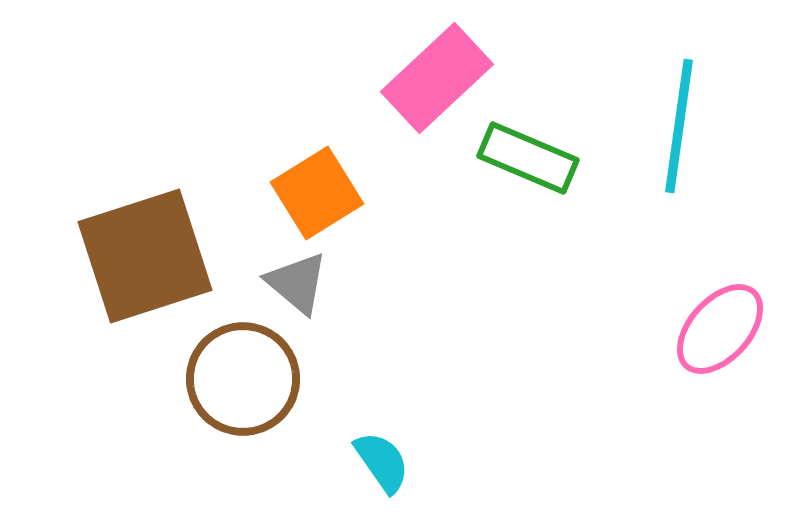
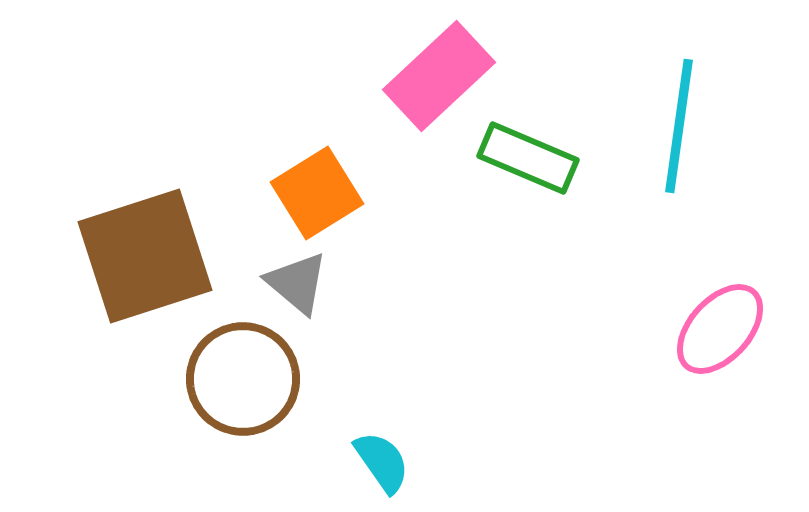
pink rectangle: moved 2 px right, 2 px up
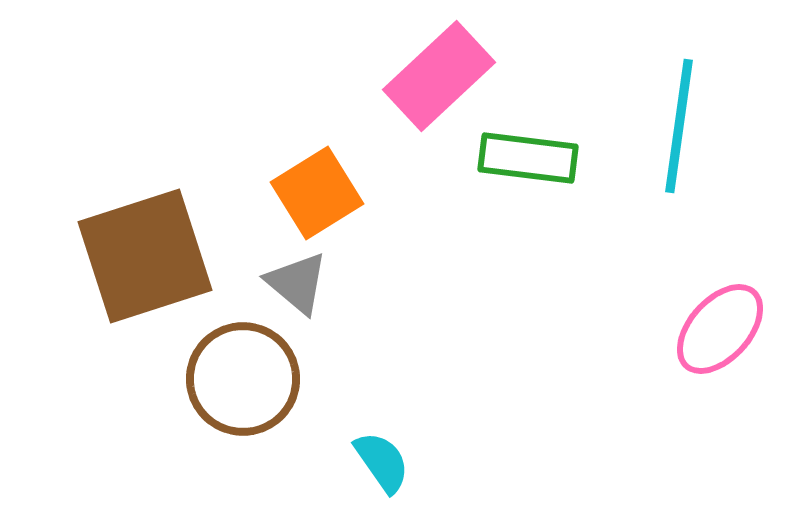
green rectangle: rotated 16 degrees counterclockwise
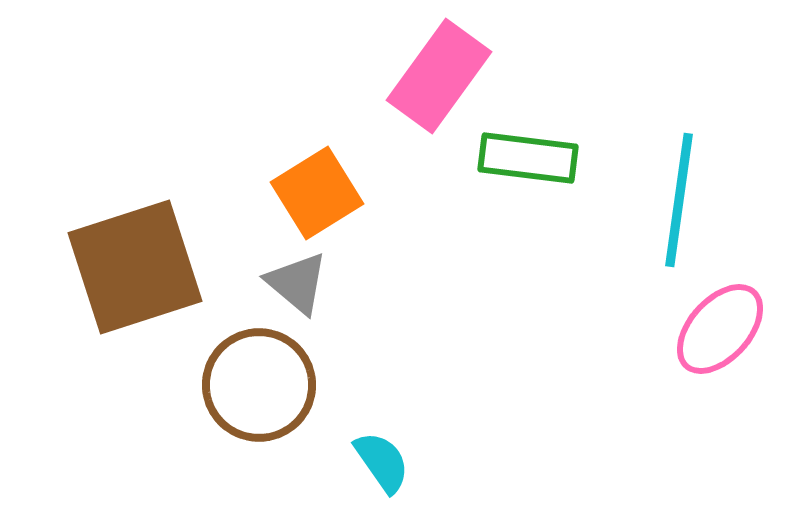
pink rectangle: rotated 11 degrees counterclockwise
cyan line: moved 74 px down
brown square: moved 10 px left, 11 px down
brown circle: moved 16 px right, 6 px down
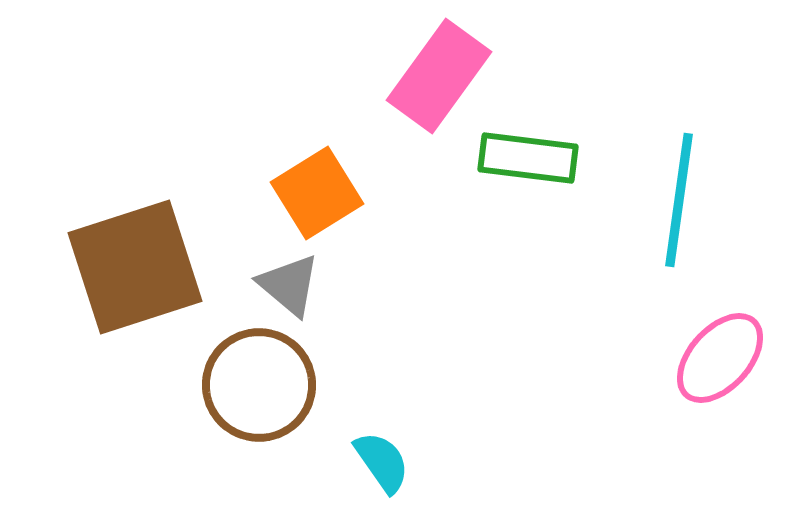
gray triangle: moved 8 px left, 2 px down
pink ellipse: moved 29 px down
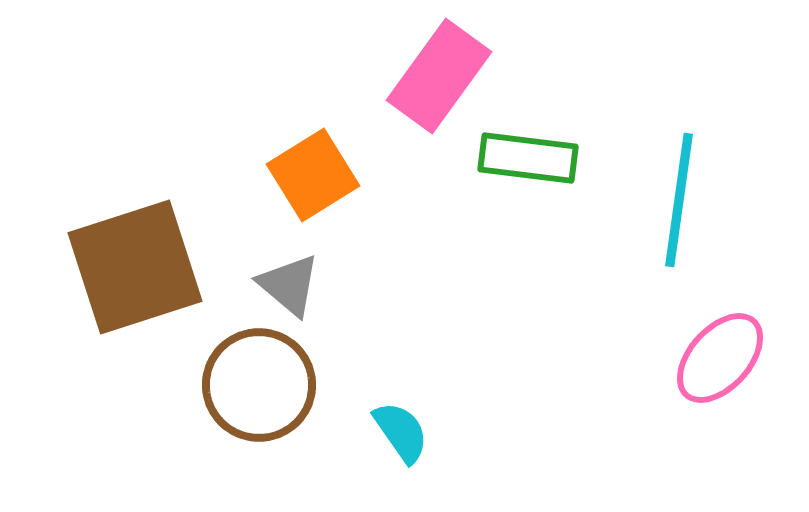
orange square: moved 4 px left, 18 px up
cyan semicircle: moved 19 px right, 30 px up
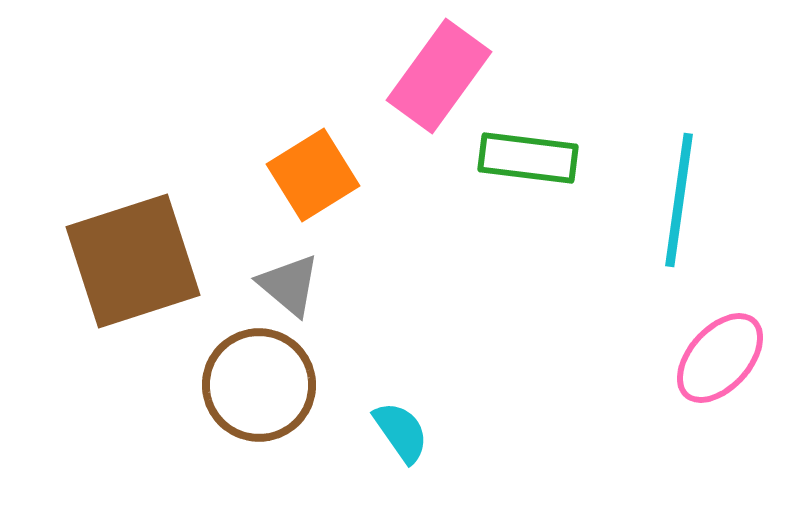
brown square: moved 2 px left, 6 px up
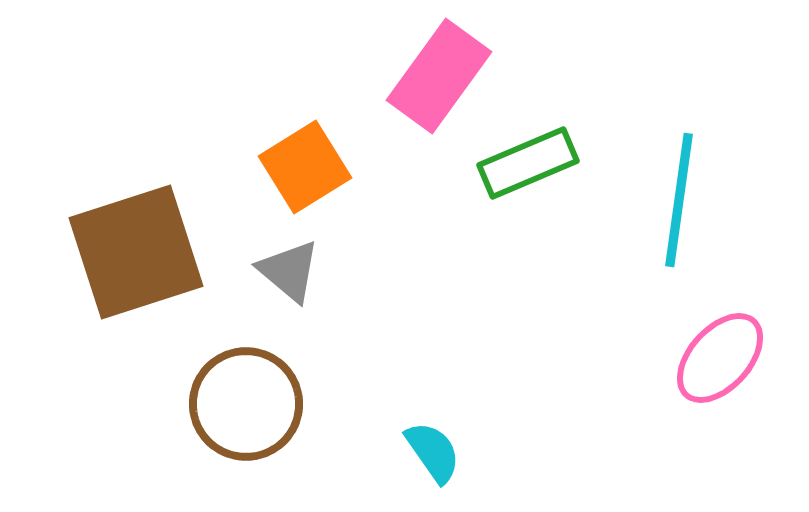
green rectangle: moved 5 px down; rotated 30 degrees counterclockwise
orange square: moved 8 px left, 8 px up
brown square: moved 3 px right, 9 px up
gray triangle: moved 14 px up
brown circle: moved 13 px left, 19 px down
cyan semicircle: moved 32 px right, 20 px down
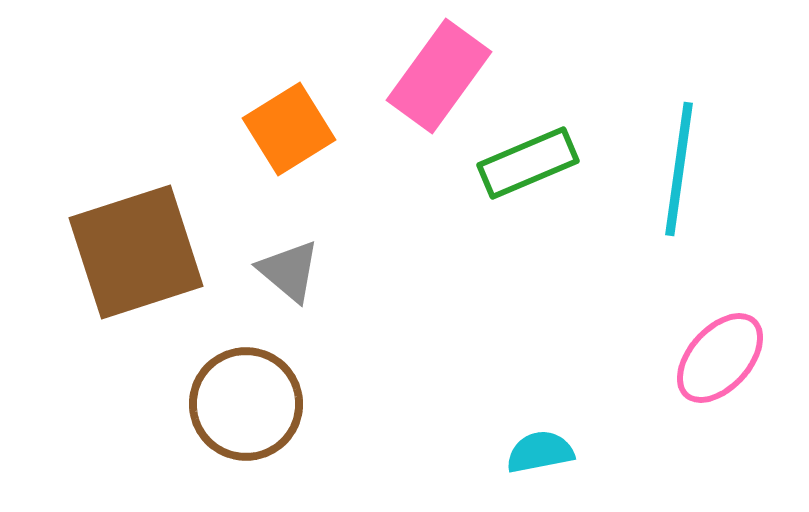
orange square: moved 16 px left, 38 px up
cyan line: moved 31 px up
cyan semicircle: moved 107 px right; rotated 66 degrees counterclockwise
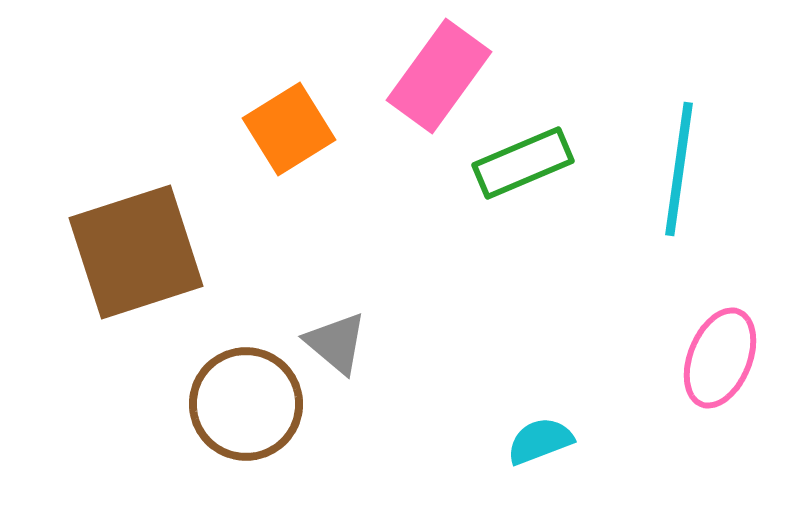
green rectangle: moved 5 px left
gray triangle: moved 47 px right, 72 px down
pink ellipse: rotated 20 degrees counterclockwise
cyan semicircle: moved 11 px up; rotated 10 degrees counterclockwise
